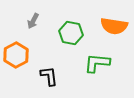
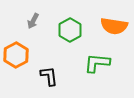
green hexagon: moved 1 px left, 3 px up; rotated 20 degrees clockwise
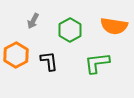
green L-shape: rotated 12 degrees counterclockwise
black L-shape: moved 15 px up
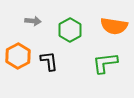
gray arrow: rotated 112 degrees counterclockwise
orange hexagon: moved 2 px right, 1 px down
green L-shape: moved 8 px right
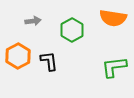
gray arrow: rotated 14 degrees counterclockwise
orange semicircle: moved 1 px left, 8 px up
green hexagon: moved 2 px right
green L-shape: moved 9 px right, 4 px down
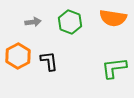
gray arrow: moved 1 px down
green hexagon: moved 2 px left, 8 px up; rotated 10 degrees counterclockwise
green L-shape: moved 1 px down
